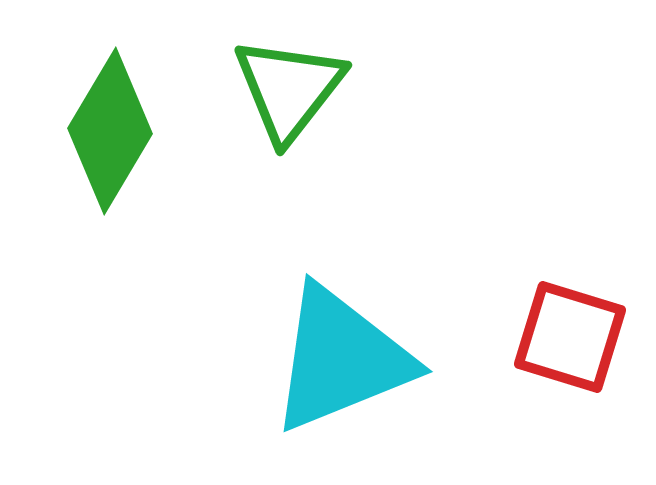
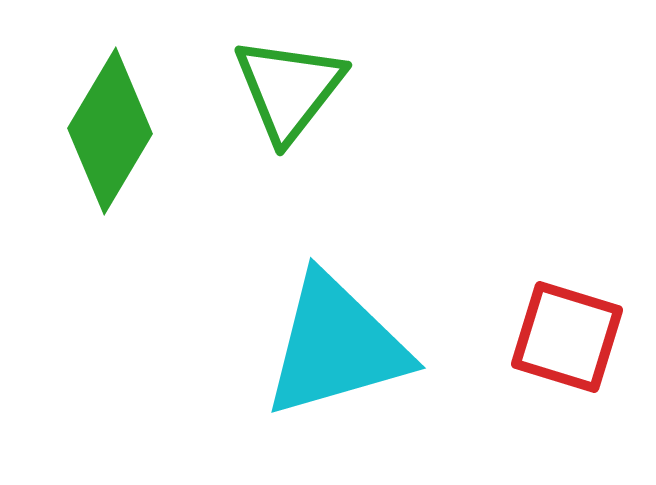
red square: moved 3 px left
cyan triangle: moved 5 px left, 13 px up; rotated 6 degrees clockwise
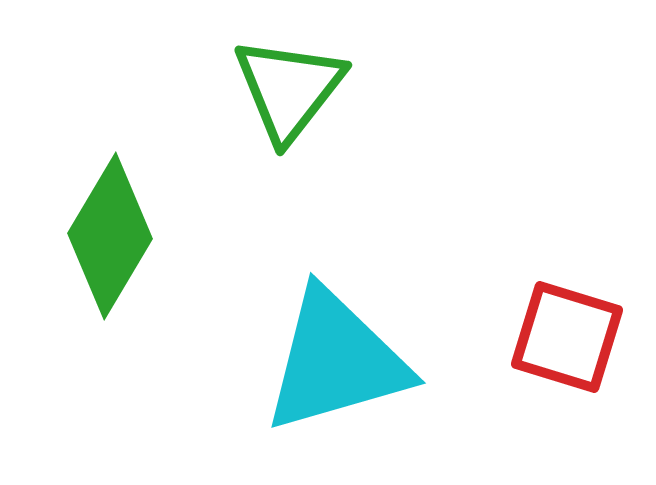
green diamond: moved 105 px down
cyan triangle: moved 15 px down
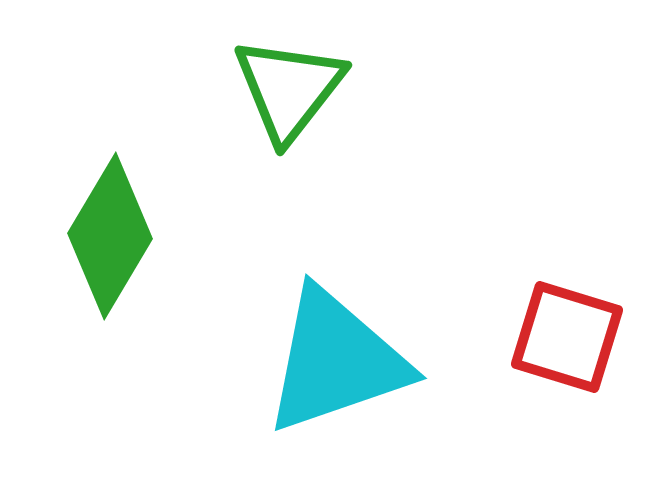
cyan triangle: rotated 3 degrees counterclockwise
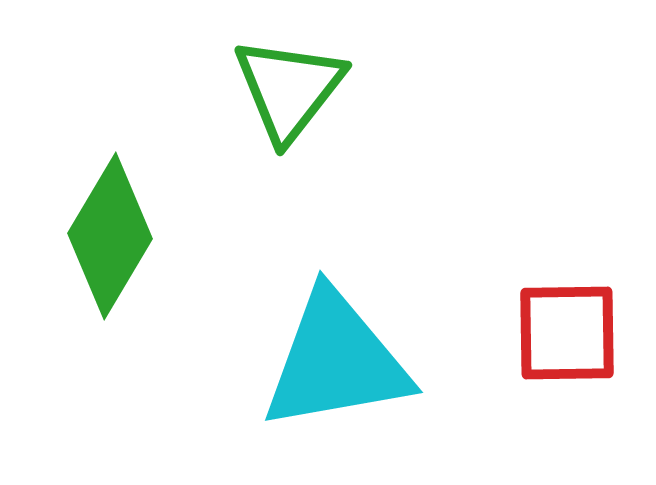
red square: moved 4 px up; rotated 18 degrees counterclockwise
cyan triangle: rotated 9 degrees clockwise
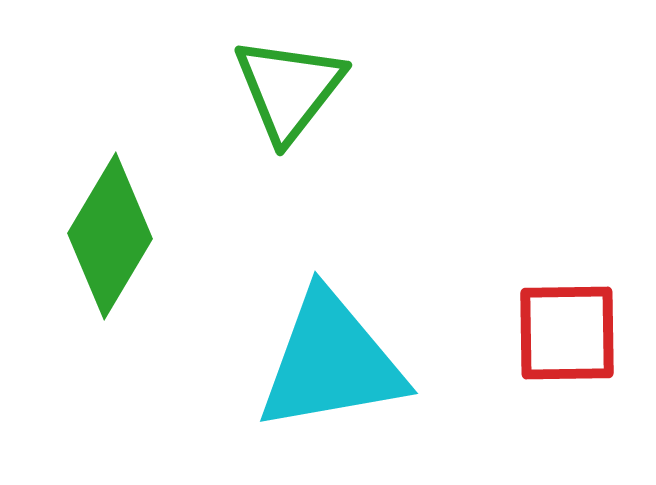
cyan triangle: moved 5 px left, 1 px down
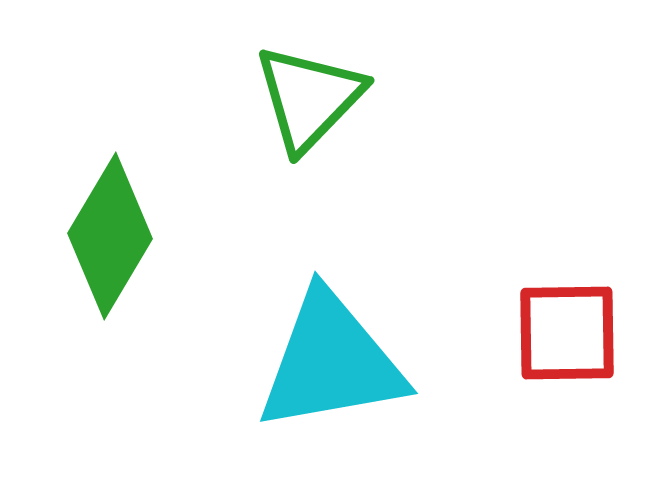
green triangle: moved 20 px right, 9 px down; rotated 6 degrees clockwise
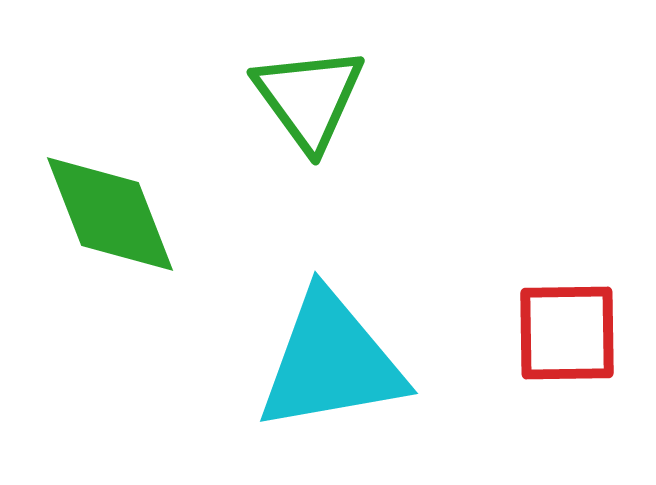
green triangle: rotated 20 degrees counterclockwise
green diamond: moved 22 px up; rotated 52 degrees counterclockwise
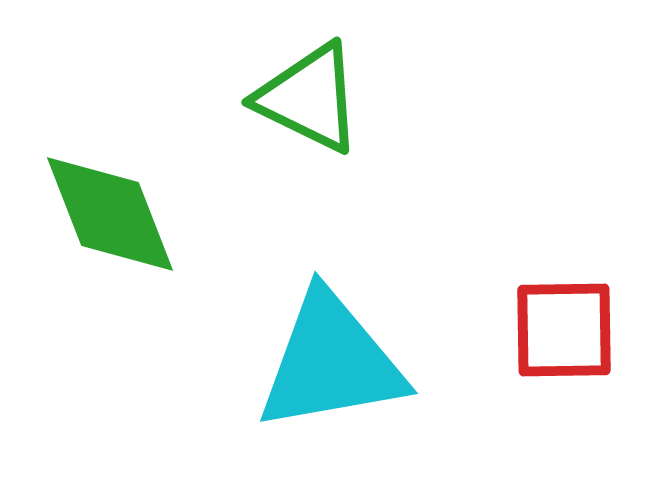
green triangle: rotated 28 degrees counterclockwise
red square: moved 3 px left, 3 px up
